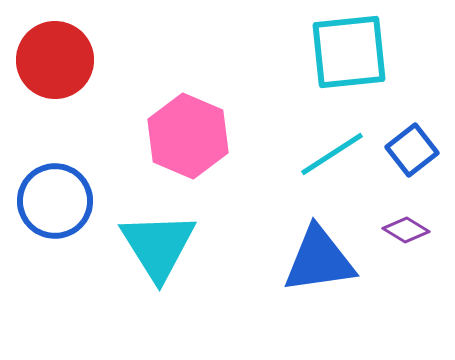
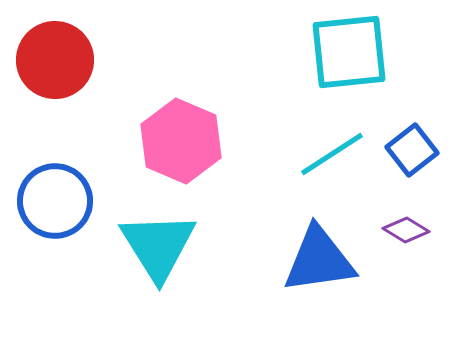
pink hexagon: moved 7 px left, 5 px down
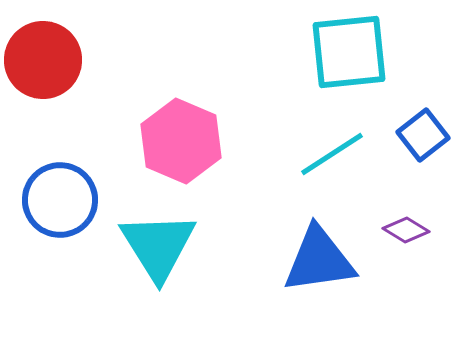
red circle: moved 12 px left
blue square: moved 11 px right, 15 px up
blue circle: moved 5 px right, 1 px up
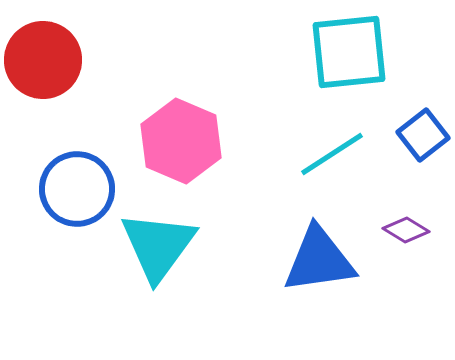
blue circle: moved 17 px right, 11 px up
cyan triangle: rotated 8 degrees clockwise
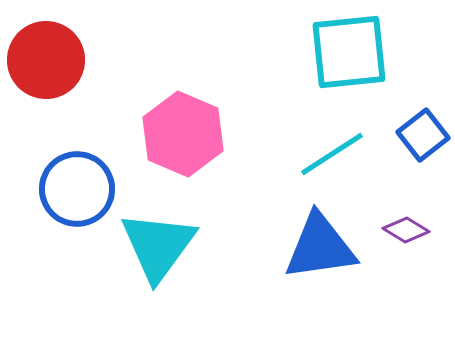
red circle: moved 3 px right
pink hexagon: moved 2 px right, 7 px up
blue triangle: moved 1 px right, 13 px up
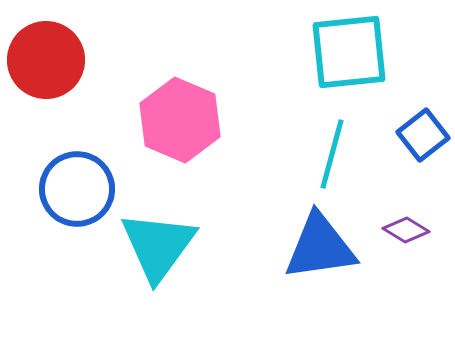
pink hexagon: moved 3 px left, 14 px up
cyan line: rotated 42 degrees counterclockwise
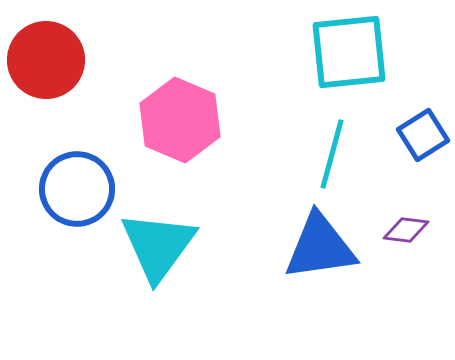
blue square: rotated 6 degrees clockwise
purple diamond: rotated 24 degrees counterclockwise
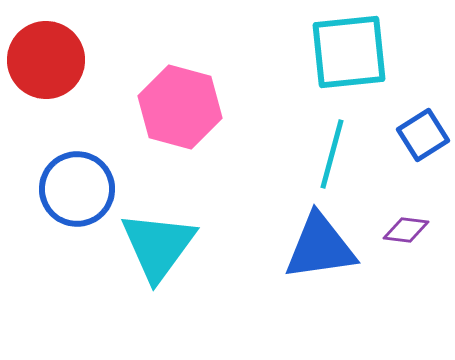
pink hexagon: moved 13 px up; rotated 8 degrees counterclockwise
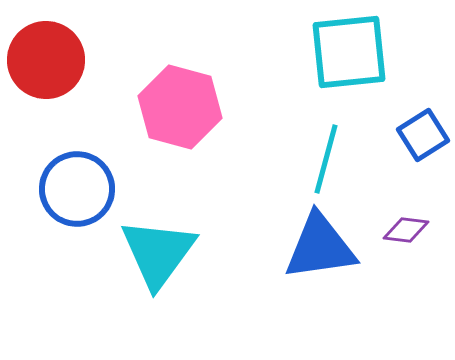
cyan line: moved 6 px left, 5 px down
cyan triangle: moved 7 px down
